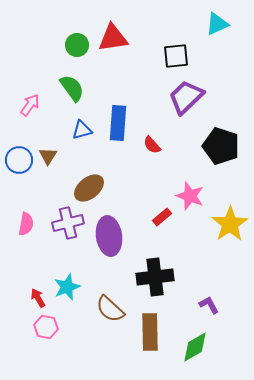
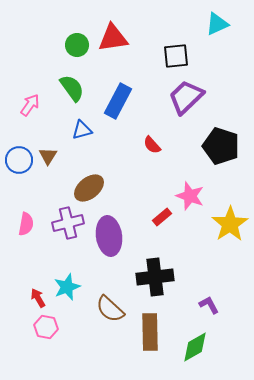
blue rectangle: moved 22 px up; rotated 24 degrees clockwise
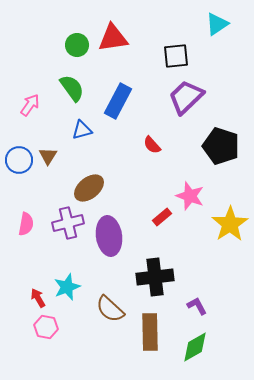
cyan triangle: rotated 10 degrees counterclockwise
purple L-shape: moved 12 px left, 1 px down
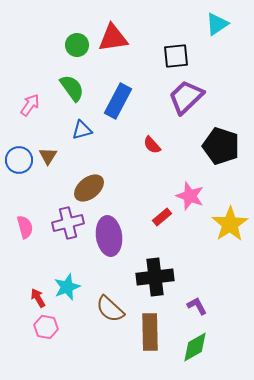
pink semicircle: moved 1 px left, 3 px down; rotated 25 degrees counterclockwise
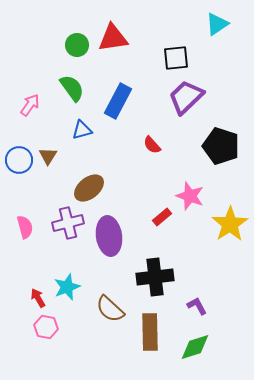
black square: moved 2 px down
green diamond: rotated 12 degrees clockwise
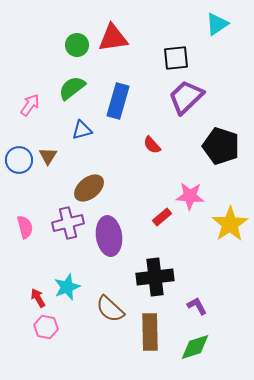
green semicircle: rotated 92 degrees counterclockwise
blue rectangle: rotated 12 degrees counterclockwise
pink star: rotated 16 degrees counterclockwise
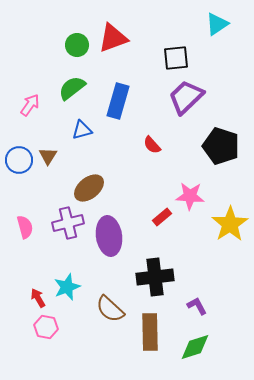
red triangle: rotated 12 degrees counterclockwise
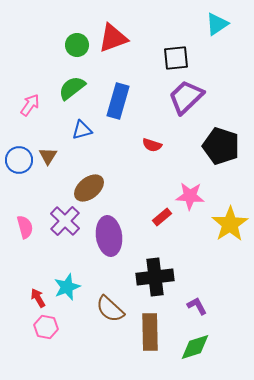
red semicircle: rotated 30 degrees counterclockwise
purple cross: moved 3 px left, 2 px up; rotated 32 degrees counterclockwise
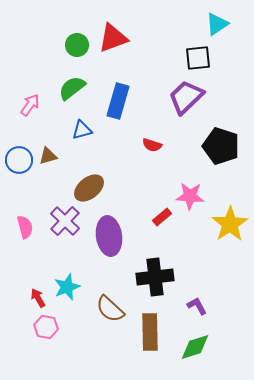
black square: moved 22 px right
brown triangle: rotated 42 degrees clockwise
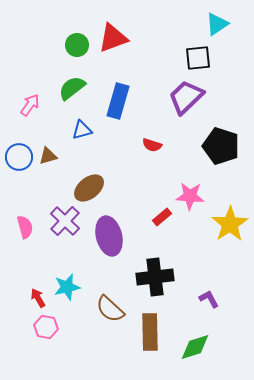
blue circle: moved 3 px up
purple ellipse: rotated 6 degrees counterclockwise
cyan star: rotated 8 degrees clockwise
purple L-shape: moved 12 px right, 7 px up
